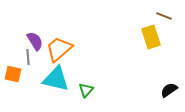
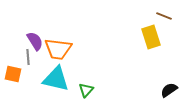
orange trapezoid: moved 1 px left; rotated 132 degrees counterclockwise
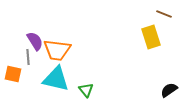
brown line: moved 2 px up
orange trapezoid: moved 1 px left, 1 px down
green triangle: rotated 21 degrees counterclockwise
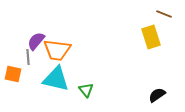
purple semicircle: moved 1 px right; rotated 108 degrees counterclockwise
black semicircle: moved 12 px left, 5 px down
